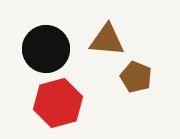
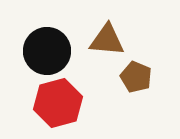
black circle: moved 1 px right, 2 px down
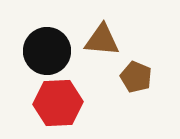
brown triangle: moved 5 px left
red hexagon: rotated 12 degrees clockwise
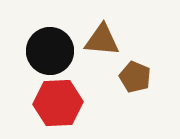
black circle: moved 3 px right
brown pentagon: moved 1 px left
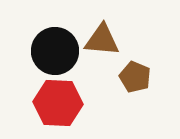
black circle: moved 5 px right
red hexagon: rotated 6 degrees clockwise
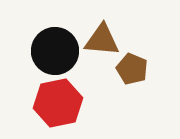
brown pentagon: moved 3 px left, 8 px up
red hexagon: rotated 15 degrees counterclockwise
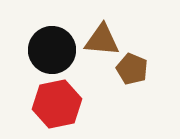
black circle: moved 3 px left, 1 px up
red hexagon: moved 1 px left, 1 px down
